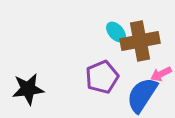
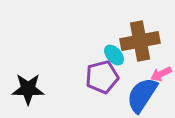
cyan ellipse: moved 2 px left, 23 px down
purple pentagon: rotated 8 degrees clockwise
black star: rotated 8 degrees clockwise
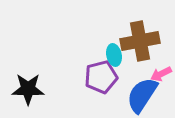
cyan ellipse: rotated 30 degrees clockwise
purple pentagon: moved 1 px left
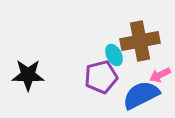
cyan ellipse: rotated 15 degrees counterclockwise
pink arrow: moved 1 px left, 1 px down
black star: moved 14 px up
blue semicircle: moved 1 px left; rotated 30 degrees clockwise
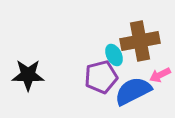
blue semicircle: moved 8 px left, 4 px up
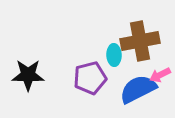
cyan ellipse: rotated 25 degrees clockwise
purple pentagon: moved 11 px left, 1 px down
blue semicircle: moved 5 px right, 2 px up
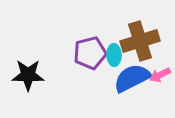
brown cross: rotated 6 degrees counterclockwise
purple pentagon: moved 25 px up
blue semicircle: moved 6 px left, 11 px up
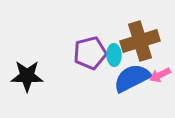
black star: moved 1 px left, 1 px down
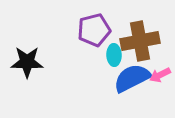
brown cross: rotated 6 degrees clockwise
purple pentagon: moved 4 px right, 23 px up
black star: moved 14 px up
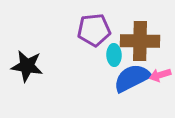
purple pentagon: rotated 8 degrees clockwise
brown cross: rotated 12 degrees clockwise
black star: moved 4 px down; rotated 8 degrees clockwise
pink arrow: rotated 10 degrees clockwise
